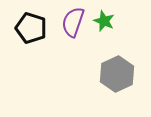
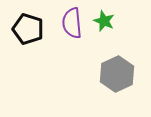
purple semicircle: moved 1 px left, 1 px down; rotated 24 degrees counterclockwise
black pentagon: moved 3 px left, 1 px down
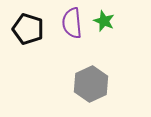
gray hexagon: moved 26 px left, 10 px down
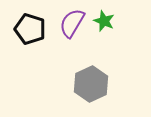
purple semicircle: rotated 36 degrees clockwise
black pentagon: moved 2 px right
